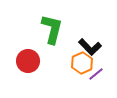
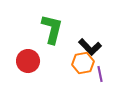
orange hexagon: moved 1 px right; rotated 15 degrees clockwise
purple line: moved 4 px right; rotated 63 degrees counterclockwise
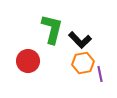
black L-shape: moved 10 px left, 7 px up
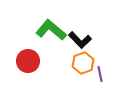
green L-shape: moved 1 px left, 1 px down; rotated 64 degrees counterclockwise
orange hexagon: rotated 10 degrees counterclockwise
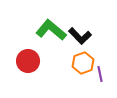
black L-shape: moved 4 px up
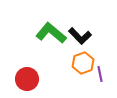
green L-shape: moved 3 px down
red circle: moved 1 px left, 18 px down
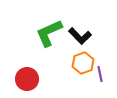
green L-shape: moved 2 px left; rotated 64 degrees counterclockwise
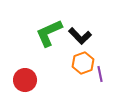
red circle: moved 2 px left, 1 px down
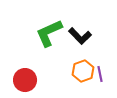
orange hexagon: moved 8 px down
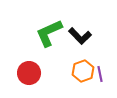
red circle: moved 4 px right, 7 px up
